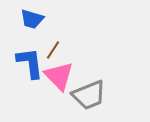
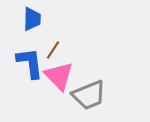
blue trapezoid: rotated 105 degrees counterclockwise
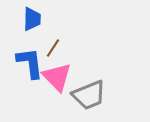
brown line: moved 2 px up
pink triangle: moved 2 px left, 1 px down
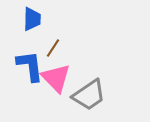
blue L-shape: moved 3 px down
pink triangle: moved 1 px left, 1 px down
gray trapezoid: rotated 12 degrees counterclockwise
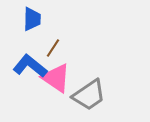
blue L-shape: rotated 44 degrees counterclockwise
pink triangle: rotated 12 degrees counterclockwise
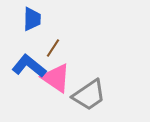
blue L-shape: moved 1 px left
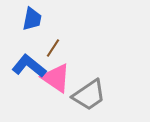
blue trapezoid: rotated 10 degrees clockwise
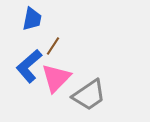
brown line: moved 2 px up
blue L-shape: rotated 80 degrees counterclockwise
pink triangle: rotated 40 degrees clockwise
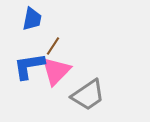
blue L-shape: rotated 32 degrees clockwise
pink triangle: moved 7 px up
gray trapezoid: moved 1 px left
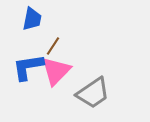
blue L-shape: moved 1 px left, 1 px down
gray trapezoid: moved 5 px right, 2 px up
